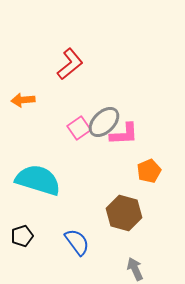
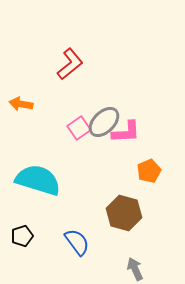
orange arrow: moved 2 px left, 4 px down; rotated 15 degrees clockwise
pink L-shape: moved 2 px right, 2 px up
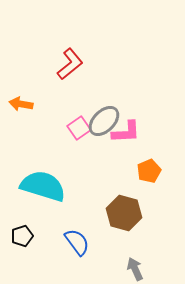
gray ellipse: moved 1 px up
cyan semicircle: moved 5 px right, 6 px down
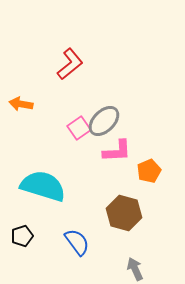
pink L-shape: moved 9 px left, 19 px down
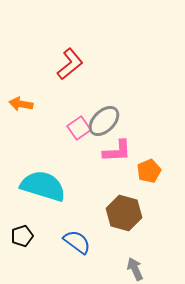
blue semicircle: rotated 16 degrees counterclockwise
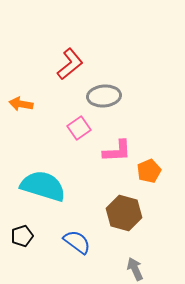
gray ellipse: moved 25 px up; rotated 40 degrees clockwise
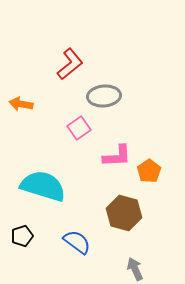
pink L-shape: moved 5 px down
orange pentagon: rotated 10 degrees counterclockwise
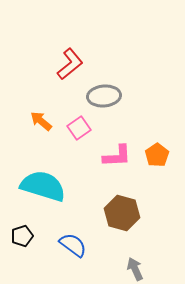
orange arrow: moved 20 px right, 17 px down; rotated 30 degrees clockwise
orange pentagon: moved 8 px right, 16 px up
brown hexagon: moved 2 px left
blue semicircle: moved 4 px left, 3 px down
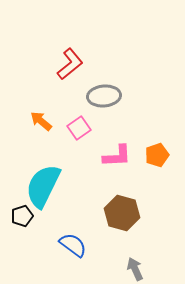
orange pentagon: rotated 15 degrees clockwise
cyan semicircle: rotated 81 degrees counterclockwise
black pentagon: moved 20 px up
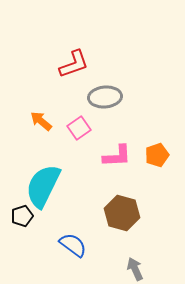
red L-shape: moved 4 px right; rotated 20 degrees clockwise
gray ellipse: moved 1 px right, 1 px down
